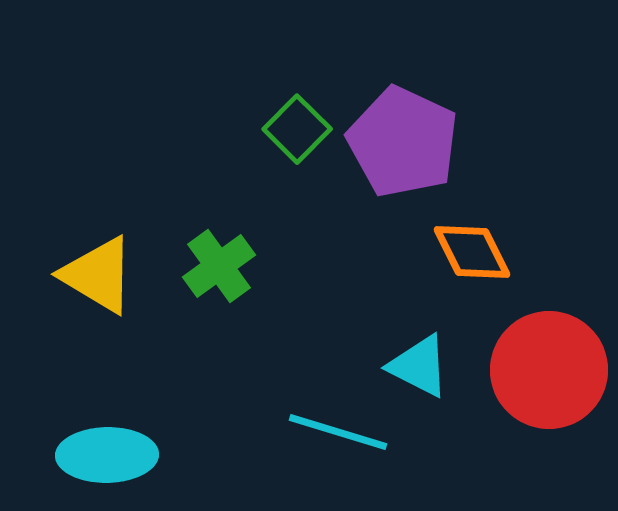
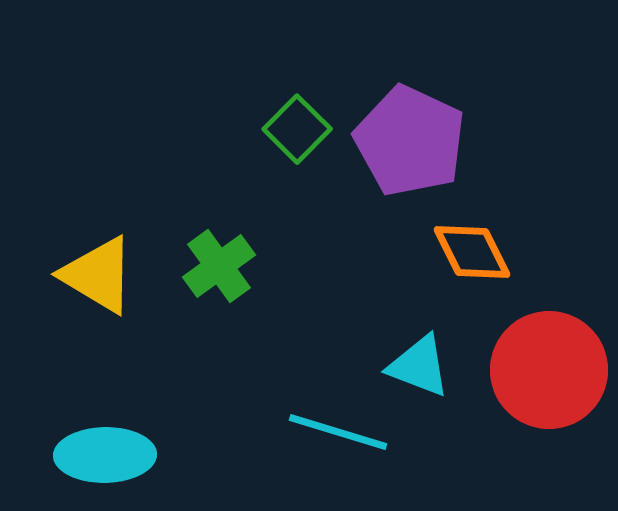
purple pentagon: moved 7 px right, 1 px up
cyan triangle: rotated 6 degrees counterclockwise
cyan ellipse: moved 2 px left
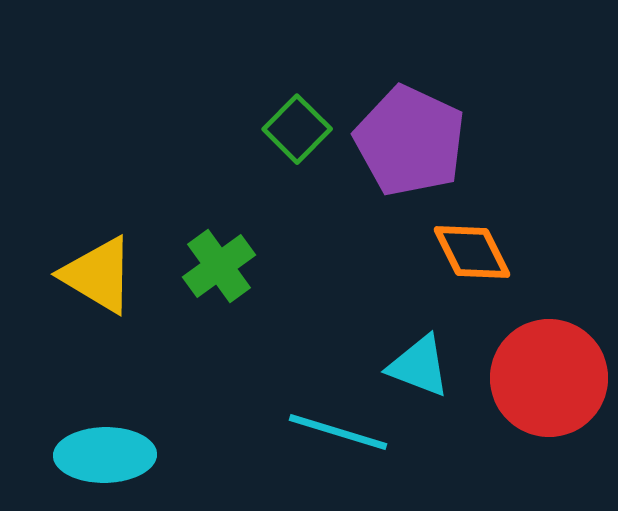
red circle: moved 8 px down
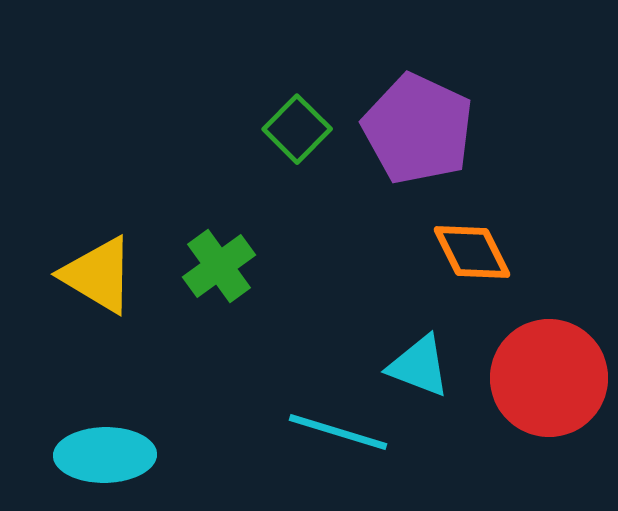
purple pentagon: moved 8 px right, 12 px up
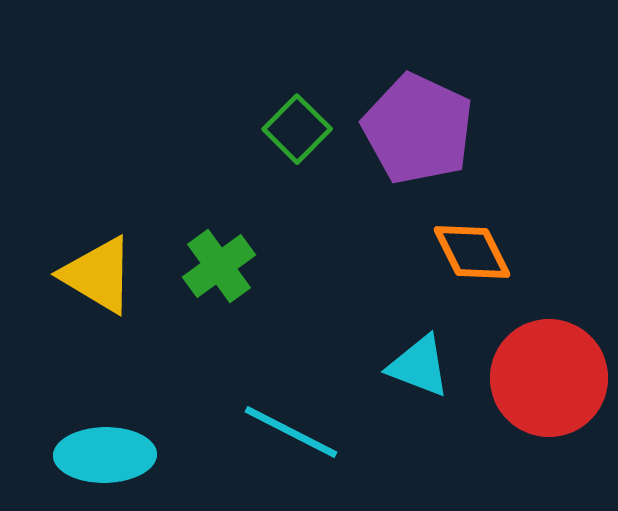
cyan line: moved 47 px left; rotated 10 degrees clockwise
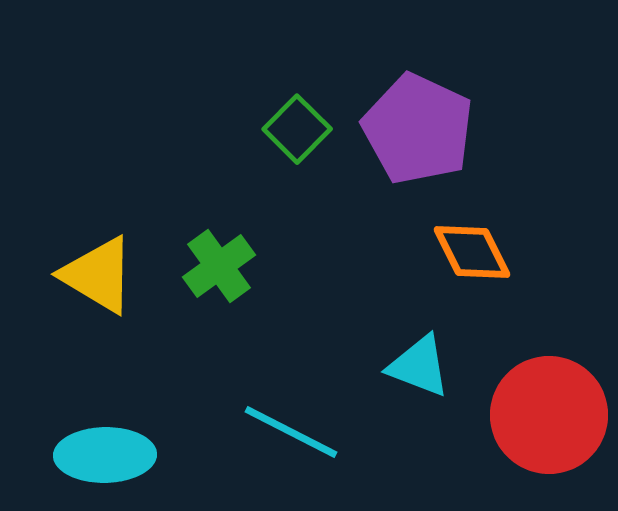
red circle: moved 37 px down
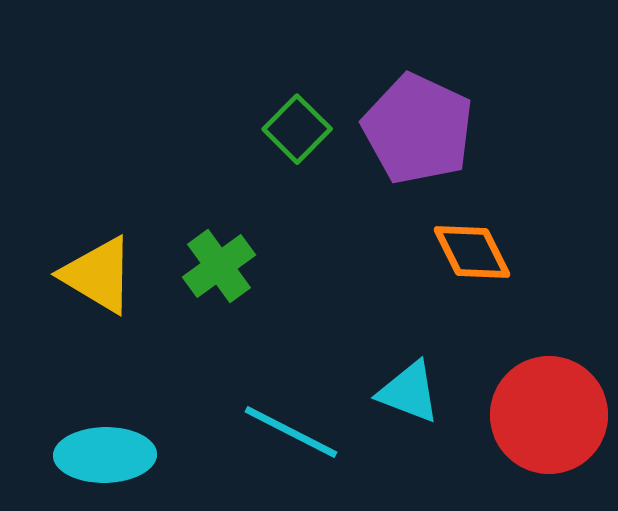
cyan triangle: moved 10 px left, 26 px down
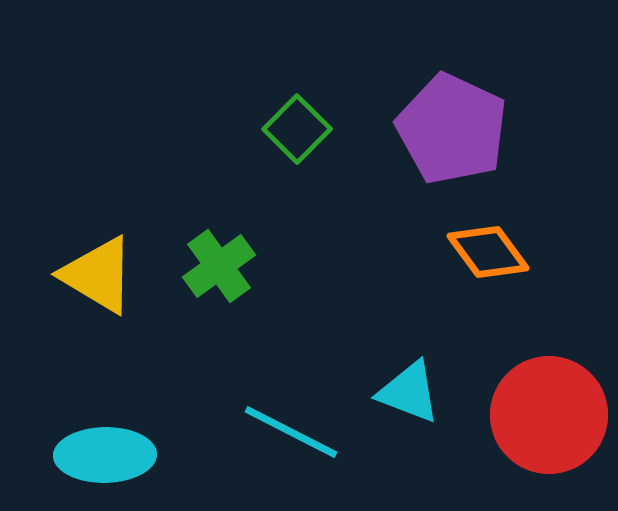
purple pentagon: moved 34 px right
orange diamond: moved 16 px right; rotated 10 degrees counterclockwise
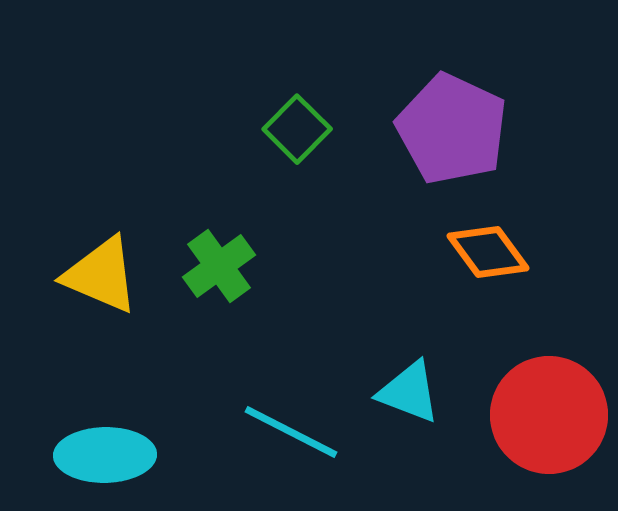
yellow triangle: moved 3 px right; rotated 8 degrees counterclockwise
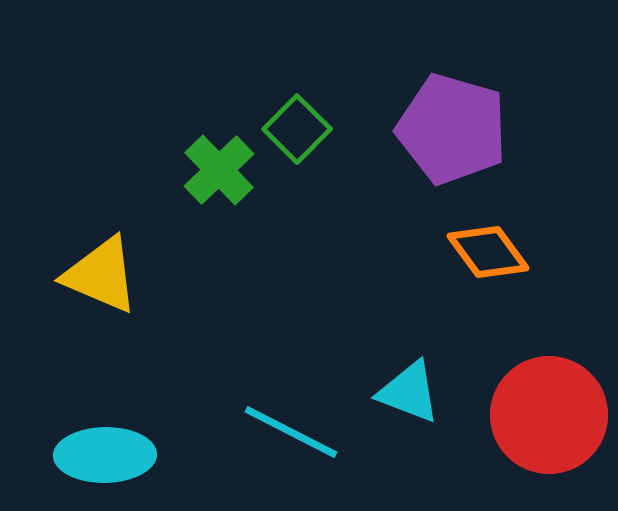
purple pentagon: rotated 9 degrees counterclockwise
green cross: moved 96 px up; rotated 8 degrees counterclockwise
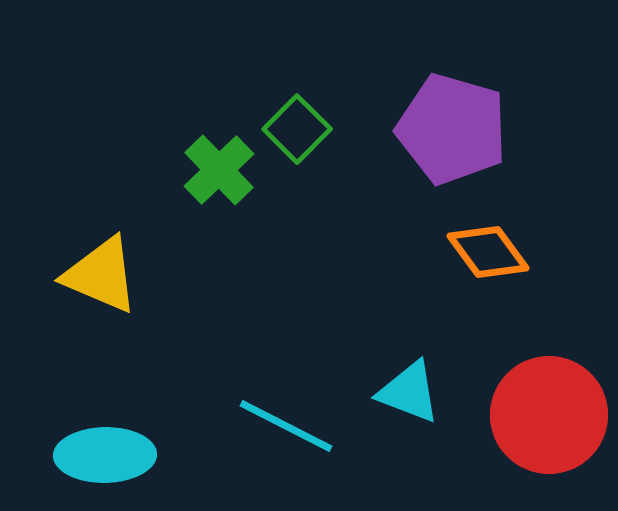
cyan line: moved 5 px left, 6 px up
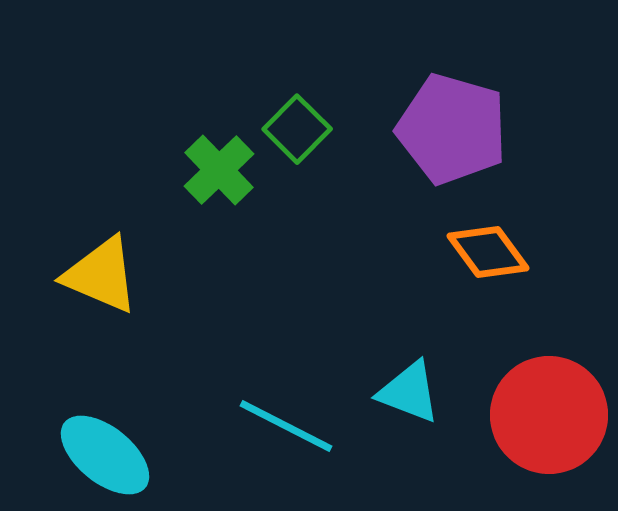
cyan ellipse: rotated 40 degrees clockwise
